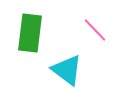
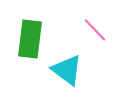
green rectangle: moved 6 px down
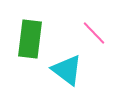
pink line: moved 1 px left, 3 px down
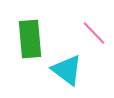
green rectangle: rotated 12 degrees counterclockwise
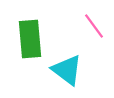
pink line: moved 7 px up; rotated 8 degrees clockwise
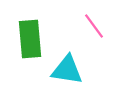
cyan triangle: rotated 28 degrees counterclockwise
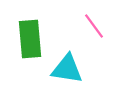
cyan triangle: moved 1 px up
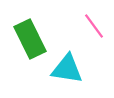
green rectangle: rotated 21 degrees counterclockwise
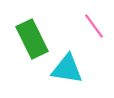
green rectangle: moved 2 px right
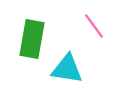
green rectangle: rotated 36 degrees clockwise
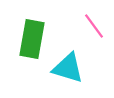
cyan triangle: moved 1 px right, 1 px up; rotated 8 degrees clockwise
